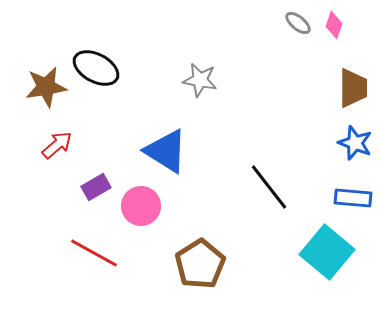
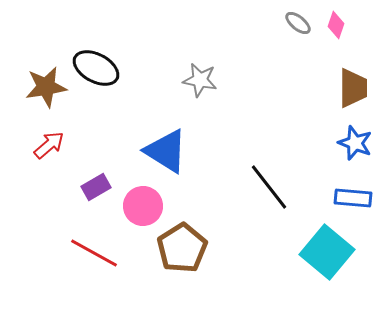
pink diamond: moved 2 px right
red arrow: moved 8 px left
pink circle: moved 2 px right
brown pentagon: moved 18 px left, 16 px up
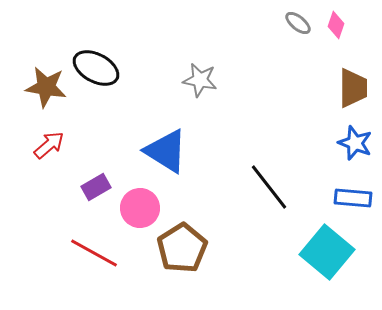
brown star: rotated 18 degrees clockwise
pink circle: moved 3 px left, 2 px down
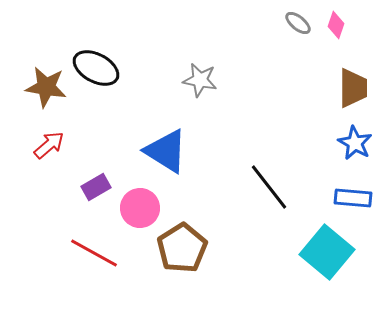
blue star: rotated 8 degrees clockwise
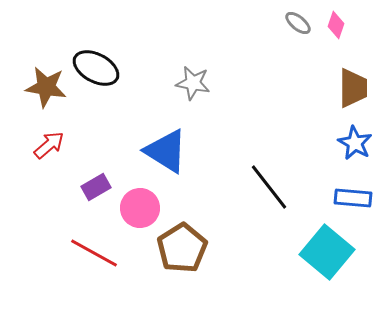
gray star: moved 7 px left, 3 px down
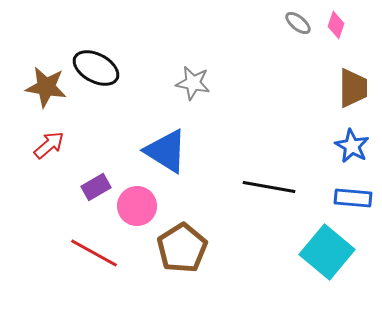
blue star: moved 3 px left, 3 px down
black line: rotated 42 degrees counterclockwise
pink circle: moved 3 px left, 2 px up
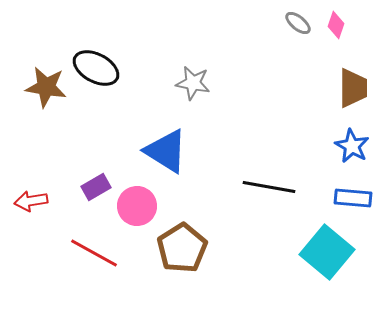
red arrow: moved 18 px left, 56 px down; rotated 148 degrees counterclockwise
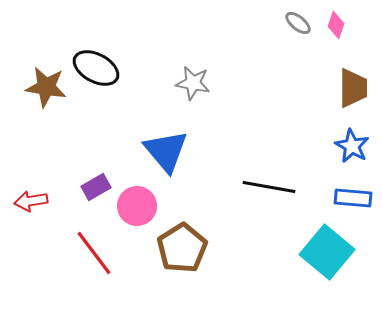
blue triangle: rotated 18 degrees clockwise
red line: rotated 24 degrees clockwise
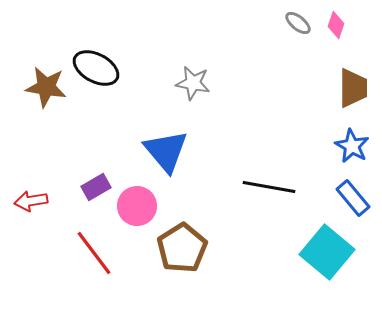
blue rectangle: rotated 45 degrees clockwise
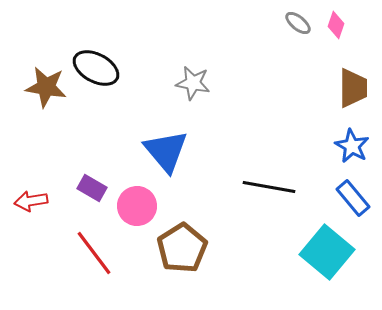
purple rectangle: moved 4 px left, 1 px down; rotated 60 degrees clockwise
